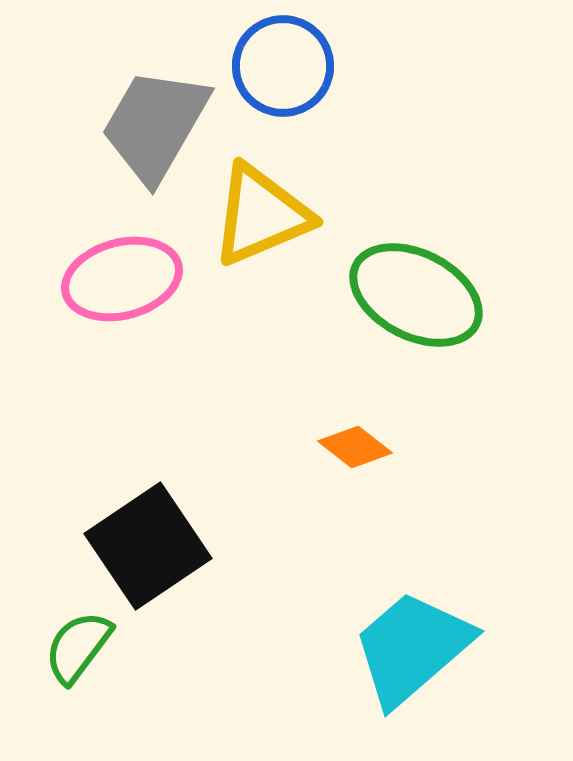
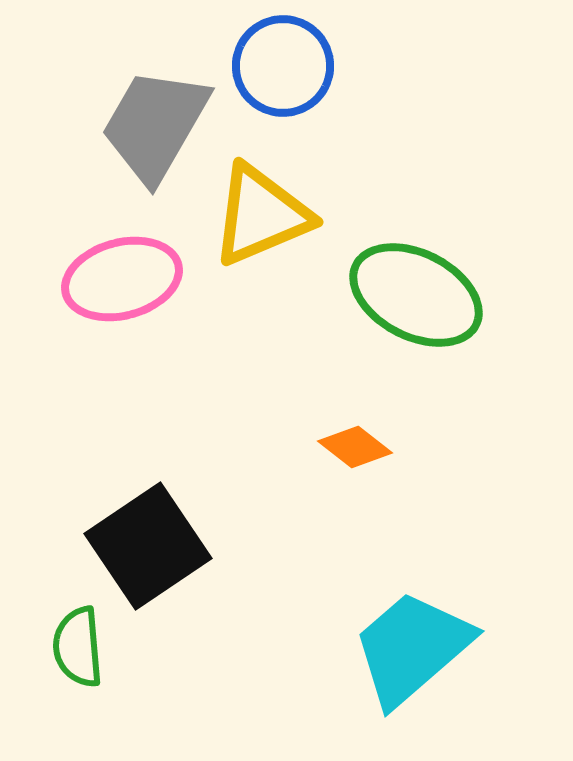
green semicircle: rotated 42 degrees counterclockwise
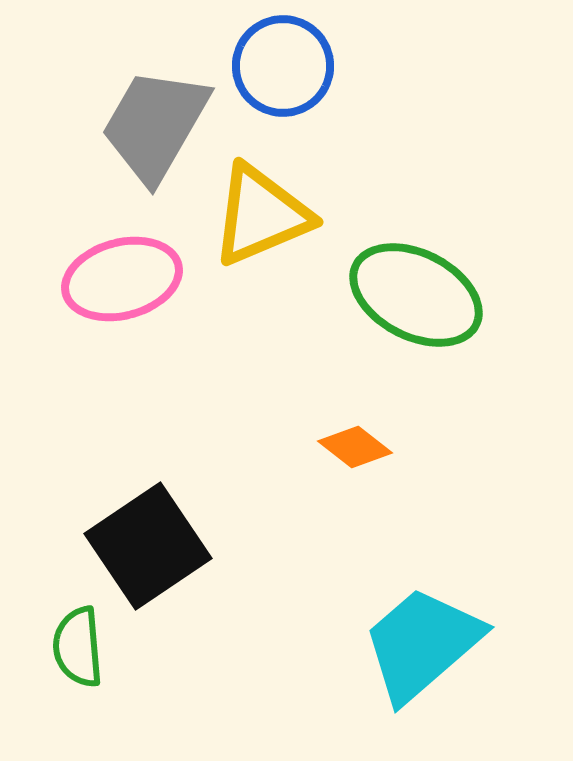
cyan trapezoid: moved 10 px right, 4 px up
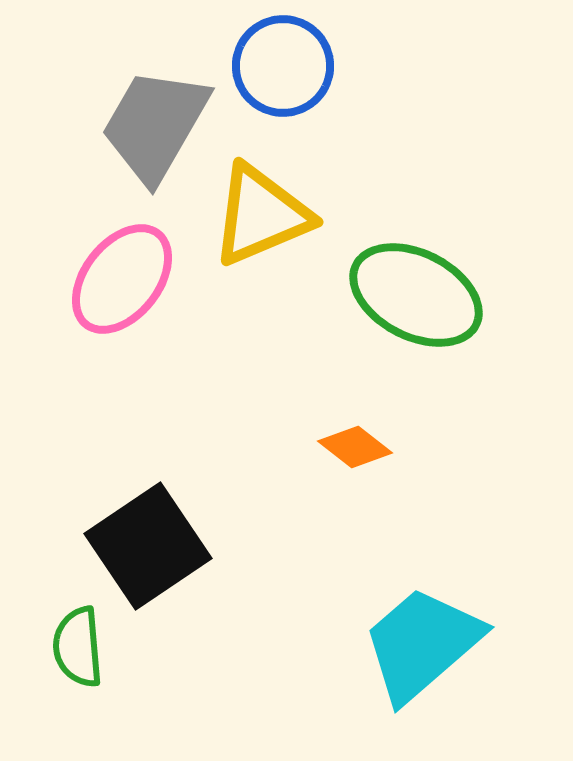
pink ellipse: rotated 37 degrees counterclockwise
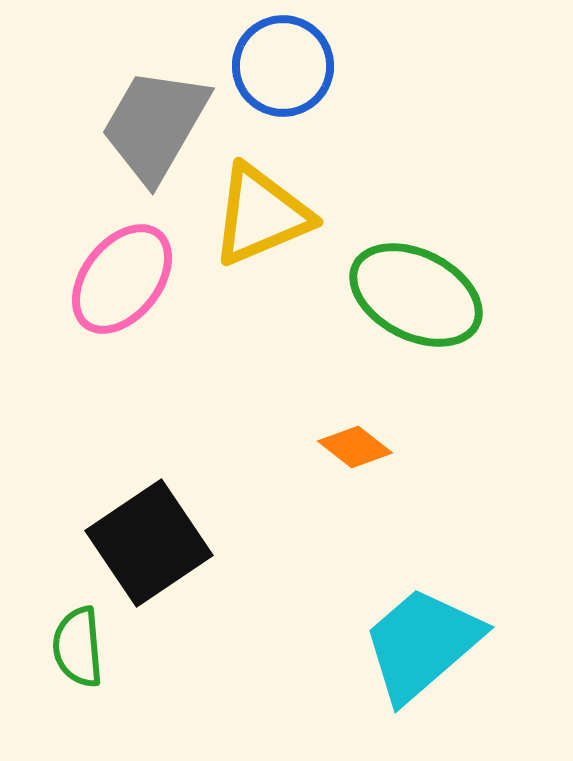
black square: moved 1 px right, 3 px up
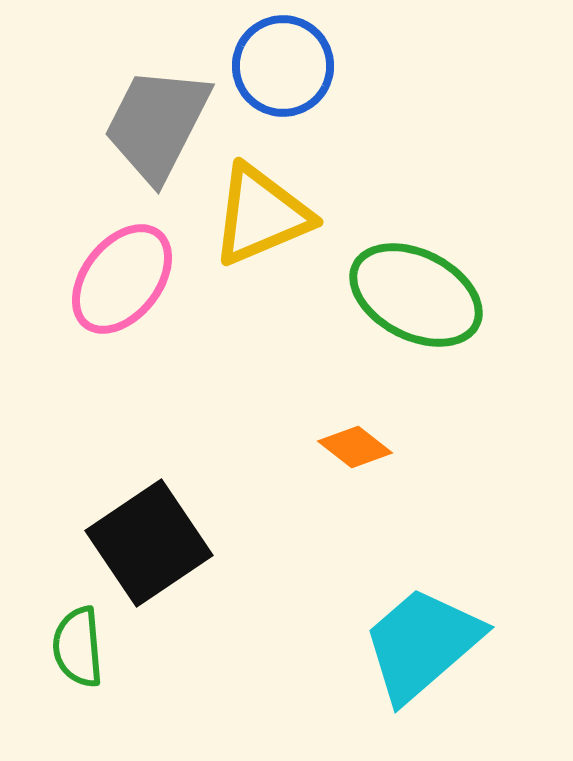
gray trapezoid: moved 2 px right, 1 px up; rotated 3 degrees counterclockwise
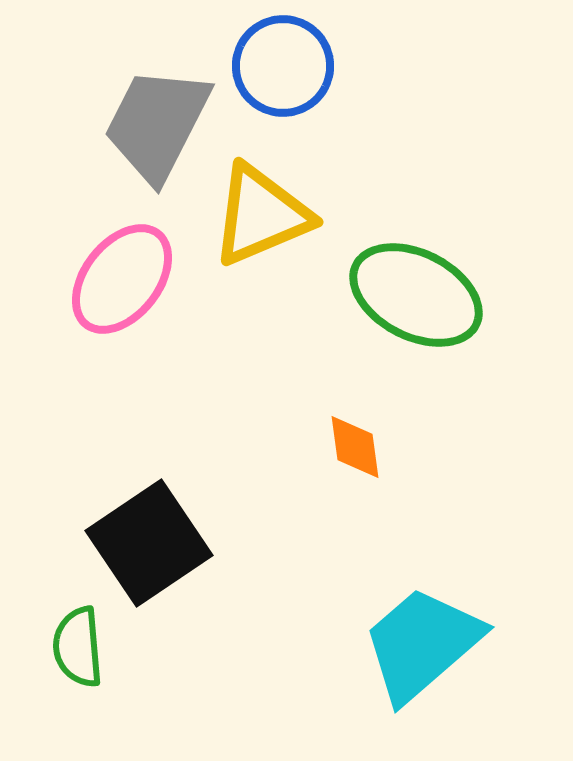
orange diamond: rotated 44 degrees clockwise
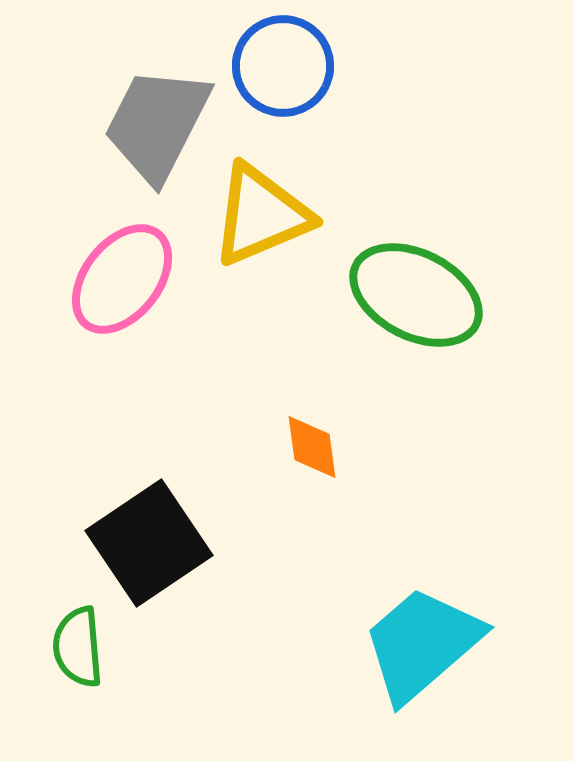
orange diamond: moved 43 px left
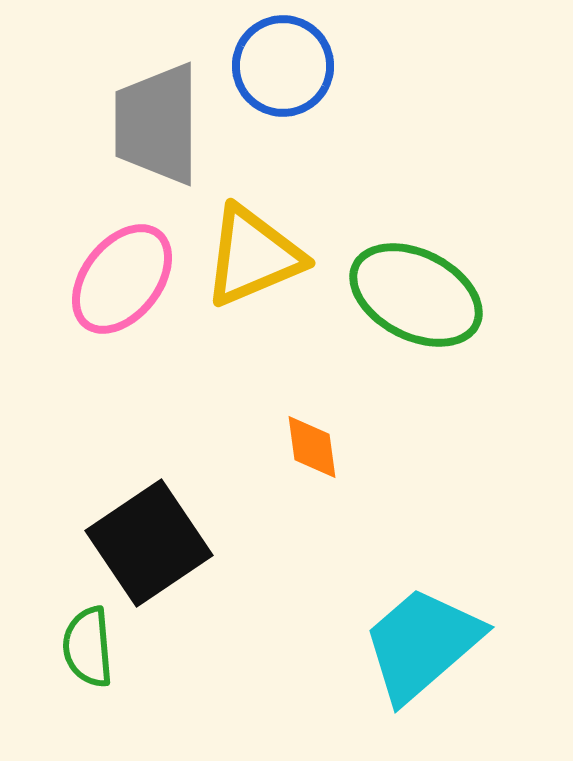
gray trapezoid: rotated 27 degrees counterclockwise
yellow triangle: moved 8 px left, 41 px down
green semicircle: moved 10 px right
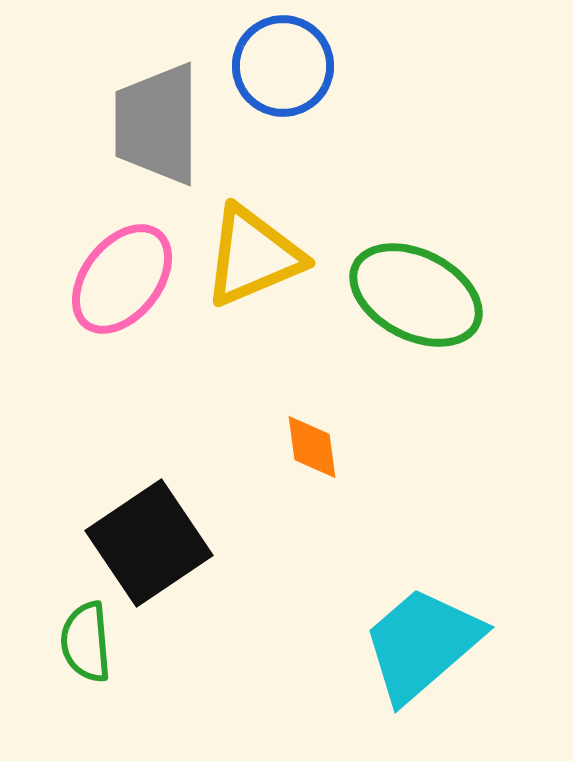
green semicircle: moved 2 px left, 5 px up
